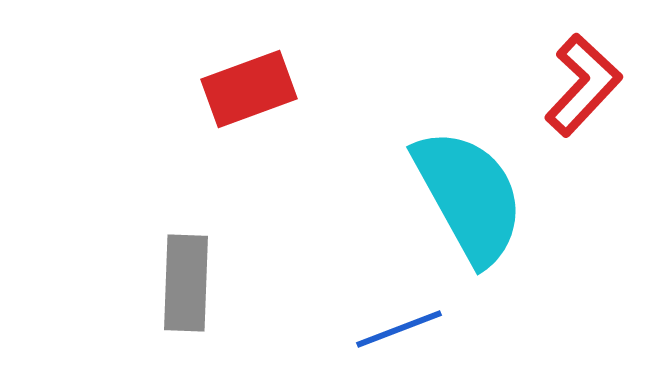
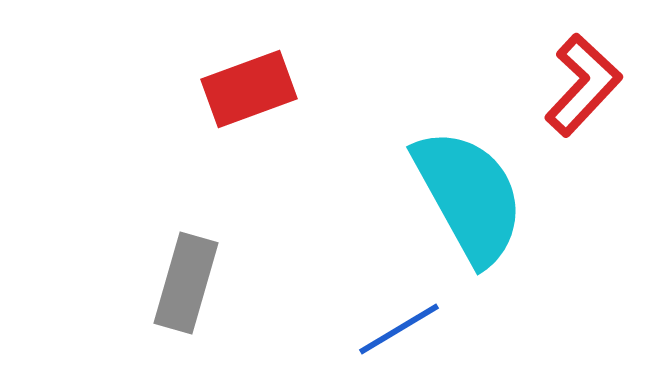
gray rectangle: rotated 14 degrees clockwise
blue line: rotated 10 degrees counterclockwise
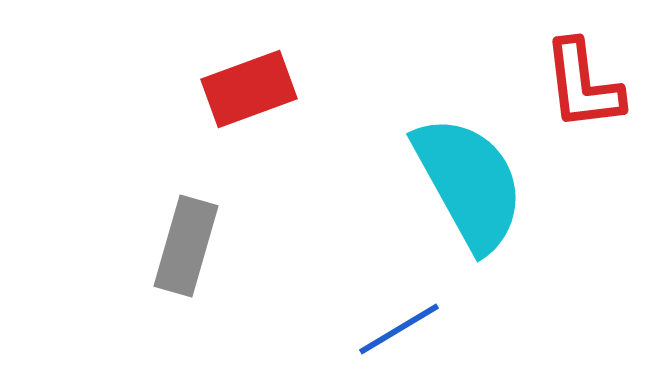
red L-shape: rotated 130 degrees clockwise
cyan semicircle: moved 13 px up
gray rectangle: moved 37 px up
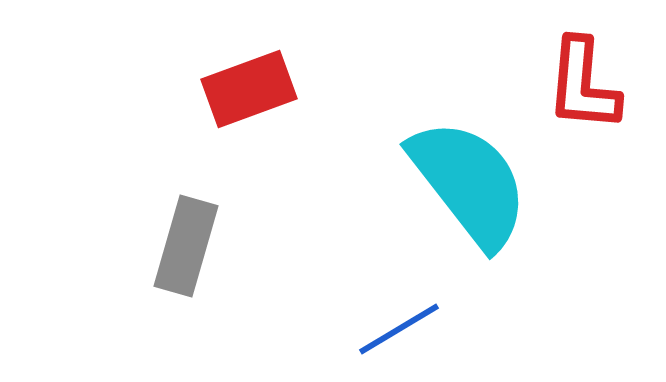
red L-shape: rotated 12 degrees clockwise
cyan semicircle: rotated 9 degrees counterclockwise
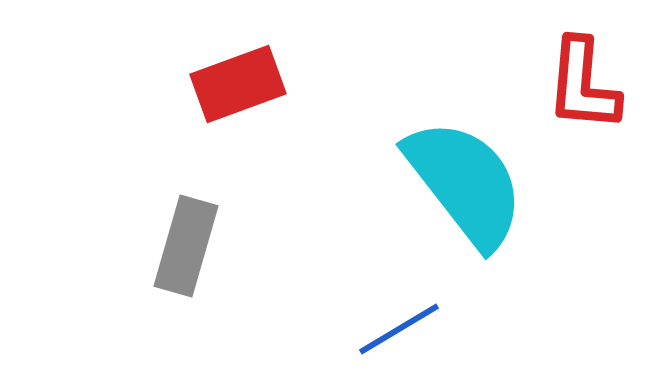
red rectangle: moved 11 px left, 5 px up
cyan semicircle: moved 4 px left
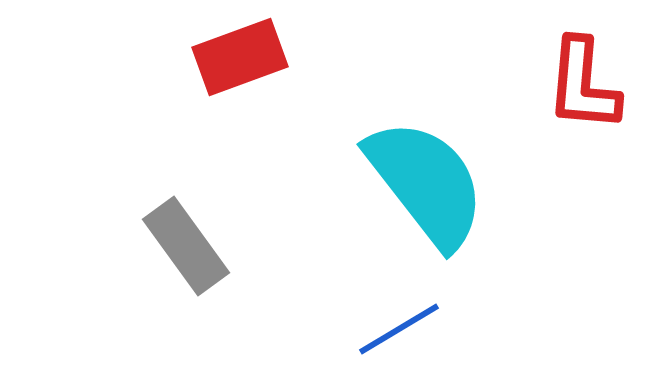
red rectangle: moved 2 px right, 27 px up
cyan semicircle: moved 39 px left
gray rectangle: rotated 52 degrees counterclockwise
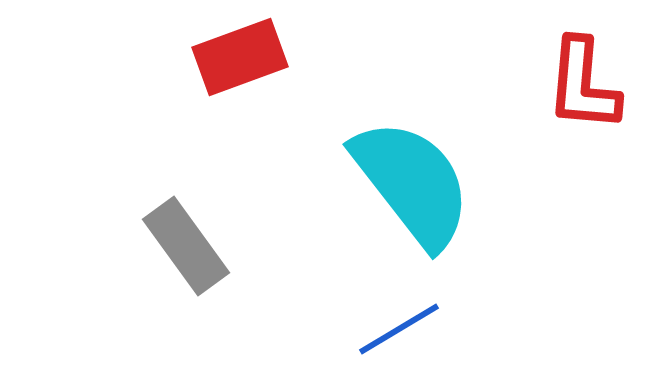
cyan semicircle: moved 14 px left
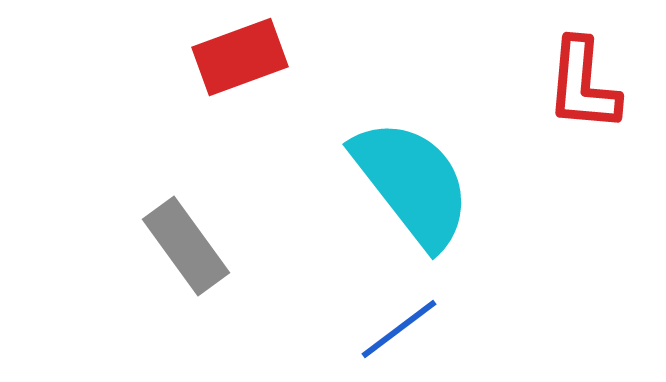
blue line: rotated 6 degrees counterclockwise
